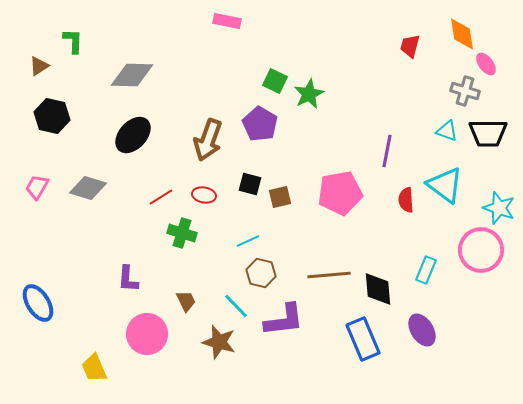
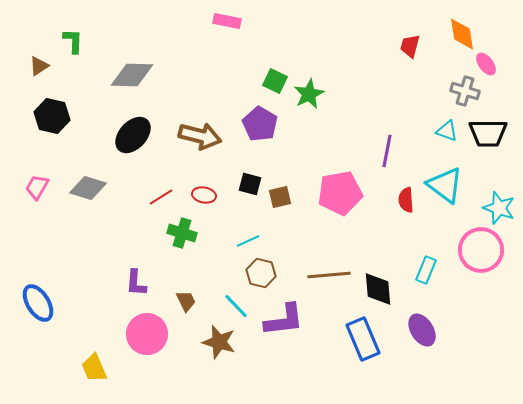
brown arrow at (208, 140): moved 8 px left, 4 px up; rotated 96 degrees counterclockwise
purple L-shape at (128, 279): moved 8 px right, 4 px down
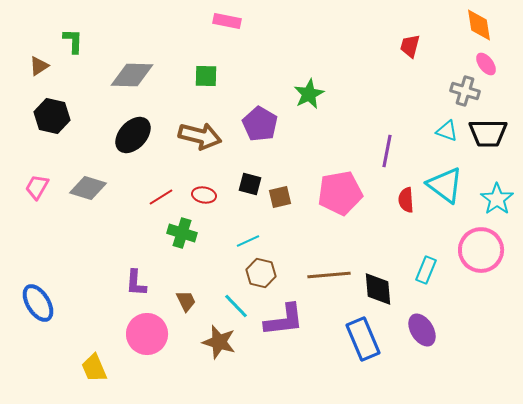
orange diamond at (462, 34): moved 17 px right, 9 px up
green square at (275, 81): moved 69 px left, 5 px up; rotated 25 degrees counterclockwise
cyan star at (499, 208): moved 2 px left, 9 px up; rotated 16 degrees clockwise
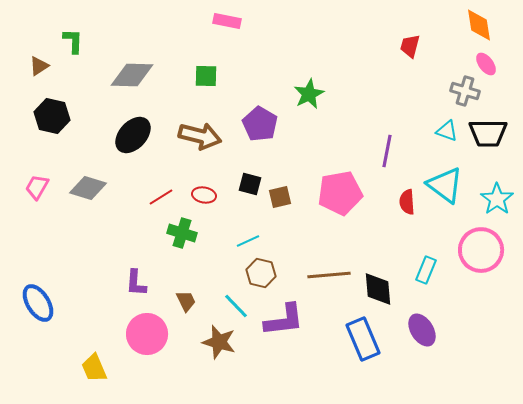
red semicircle at (406, 200): moved 1 px right, 2 px down
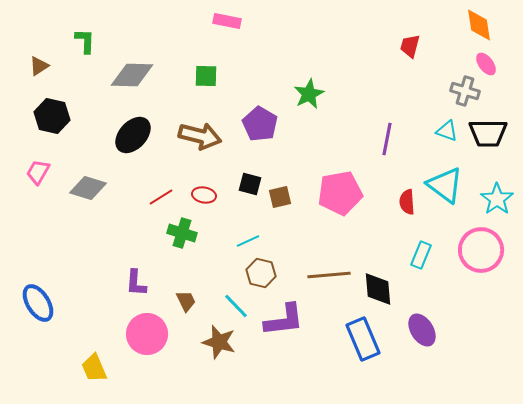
green L-shape at (73, 41): moved 12 px right
purple line at (387, 151): moved 12 px up
pink trapezoid at (37, 187): moved 1 px right, 15 px up
cyan rectangle at (426, 270): moved 5 px left, 15 px up
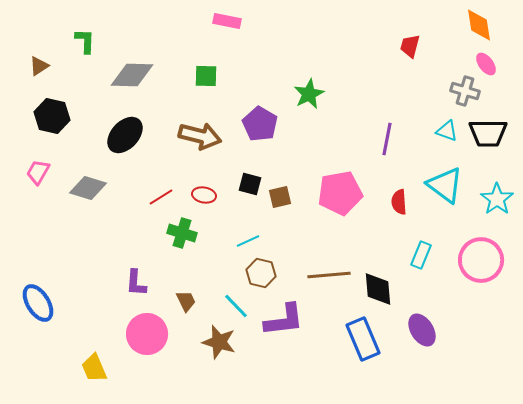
black ellipse at (133, 135): moved 8 px left
red semicircle at (407, 202): moved 8 px left
pink circle at (481, 250): moved 10 px down
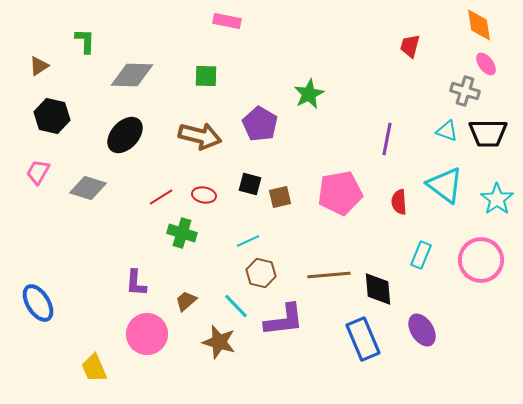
brown trapezoid at (186, 301): rotated 105 degrees counterclockwise
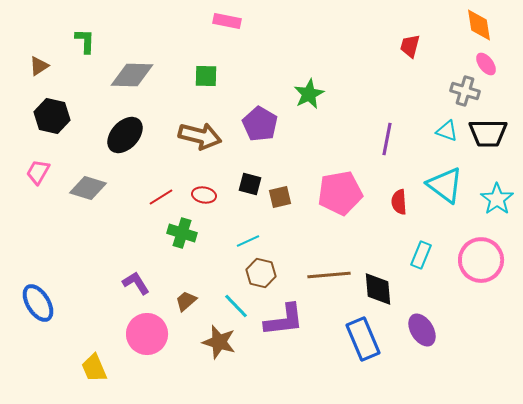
purple L-shape at (136, 283): rotated 144 degrees clockwise
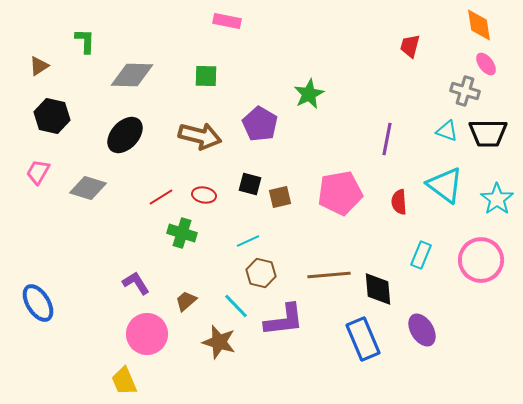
yellow trapezoid at (94, 368): moved 30 px right, 13 px down
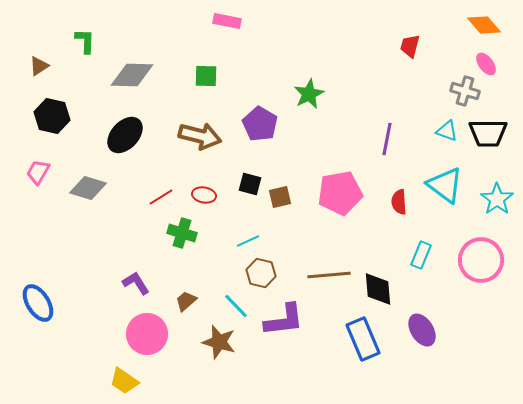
orange diamond at (479, 25): moved 5 px right; rotated 32 degrees counterclockwise
yellow trapezoid at (124, 381): rotated 32 degrees counterclockwise
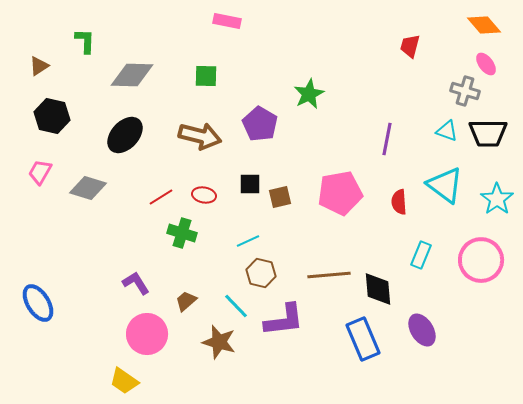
pink trapezoid at (38, 172): moved 2 px right
black square at (250, 184): rotated 15 degrees counterclockwise
